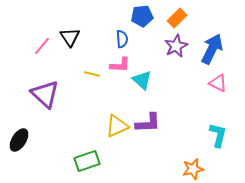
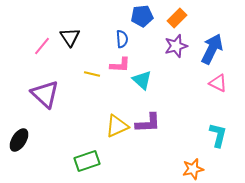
purple star: rotated 10 degrees clockwise
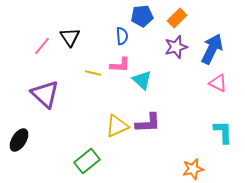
blue semicircle: moved 3 px up
purple star: moved 1 px down
yellow line: moved 1 px right, 1 px up
cyan L-shape: moved 5 px right, 3 px up; rotated 15 degrees counterclockwise
green rectangle: rotated 20 degrees counterclockwise
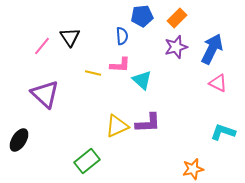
cyan L-shape: rotated 70 degrees counterclockwise
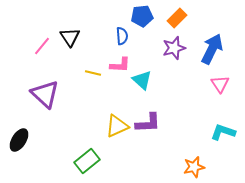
purple star: moved 2 px left, 1 px down
pink triangle: moved 2 px right, 1 px down; rotated 30 degrees clockwise
orange star: moved 1 px right, 2 px up
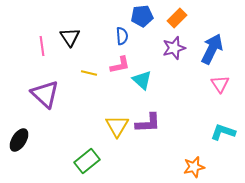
pink line: rotated 48 degrees counterclockwise
pink L-shape: rotated 15 degrees counterclockwise
yellow line: moved 4 px left
yellow triangle: rotated 35 degrees counterclockwise
